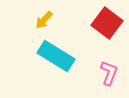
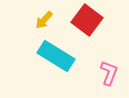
red square: moved 20 px left, 3 px up
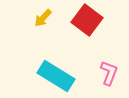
yellow arrow: moved 1 px left, 2 px up
cyan rectangle: moved 20 px down
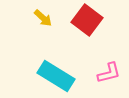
yellow arrow: rotated 90 degrees counterclockwise
pink L-shape: rotated 55 degrees clockwise
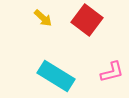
pink L-shape: moved 3 px right, 1 px up
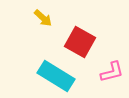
red square: moved 7 px left, 22 px down; rotated 8 degrees counterclockwise
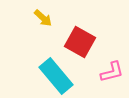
cyan rectangle: rotated 18 degrees clockwise
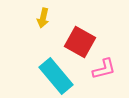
yellow arrow: rotated 60 degrees clockwise
pink L-shape: moved 8 px left, 3 px up
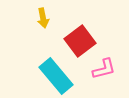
yellow arrow: rotated 24 degrees counterclockwise
red square: moved 1 px up; rotated 24 degrees clockwise
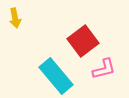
yellow arrow: moved 28 px left
red square: moved 3 px right
